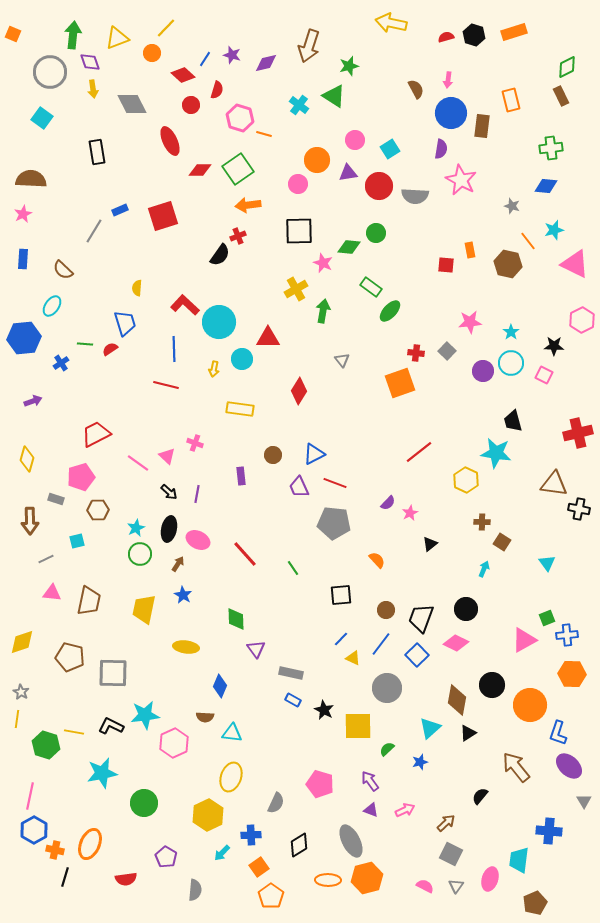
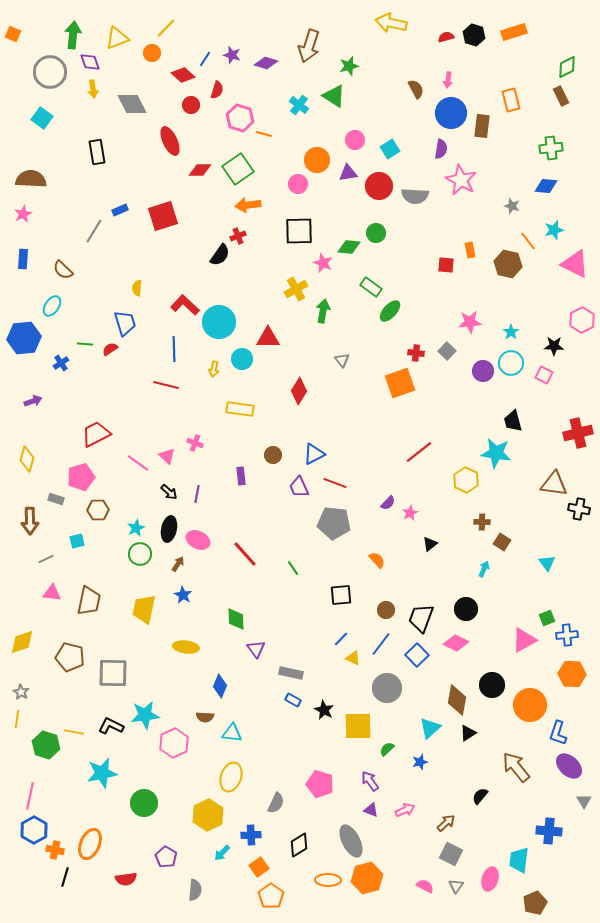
purple diamond at (266, 63): rotated 30 degrees clockwise
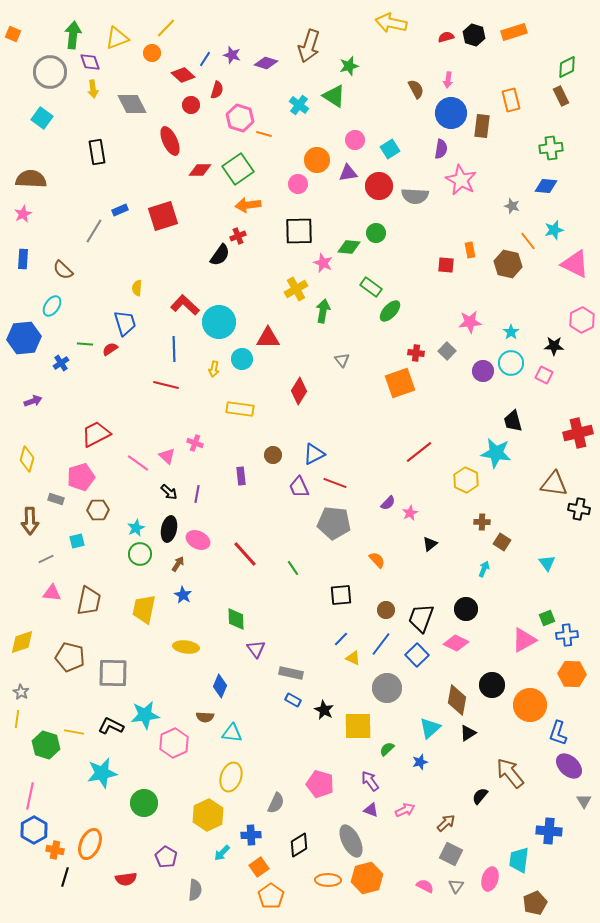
brown arrow at (516, 767): moved 6 px left, 6 px down
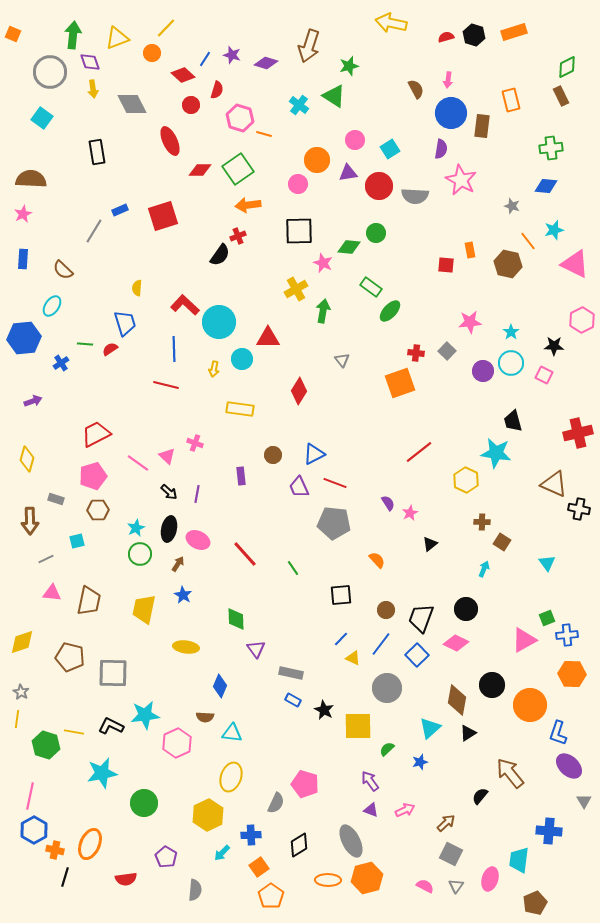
pink pentagon at (81, 477): moved 12 px right, 1 px up
brown triangle at (554, 484): rotated 16 degrees clockwise
purple semicircle at (388, 503): rotated 77 degrees counterclockwise
pink hexagon at (174, 743): moved 3 px right
pink pentagon at (320, 784): moved 15 px left
